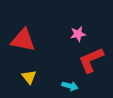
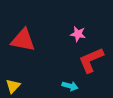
pink star: rotated 21 degrees clockwise
yellow triangle: moved 16 px left, 9 px down; rotated 21 degrees clockwise
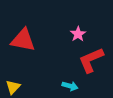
pink star: rotated 28 degrees clockwise
yellow triangle: moved 1 px down
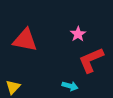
red triangle: moved 2 px right
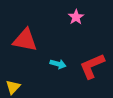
pink star: moved 2 px left, 17 px up
red L-shape: moved 1 px right, 6 px down
cyan arrow: moved 12 px left, 22 px up
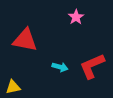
cyan arrow: moved 2 px right, 3 px down
yellow triangle: rotated 35 degrees clockwise
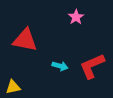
cyan arrow: moved 1 px up
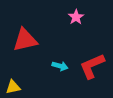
red triangle: rotated 24 degrees counterclockwise
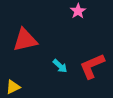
pink star: moved 2 px right, 6 px up
cyan arrow: rotated 28 degrees clockwise
yellow triangle: rotated 14 degrees counterclockwise
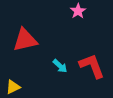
red L-shape: rotated 92 degrees clockwise
